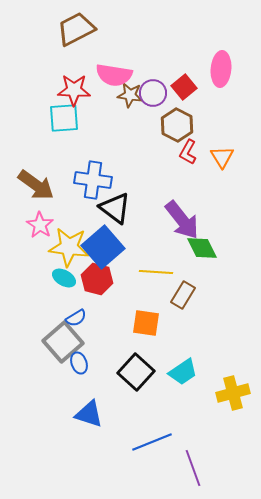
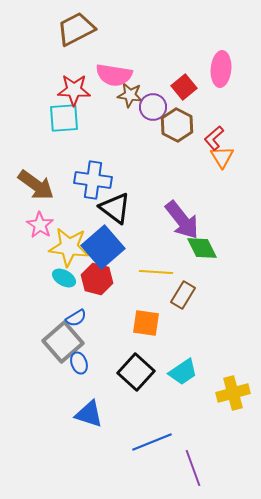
purple circle: moved 14 px down
red L-shape: moved 26 px right, 14 px up; rotated 20 degrees clockwise
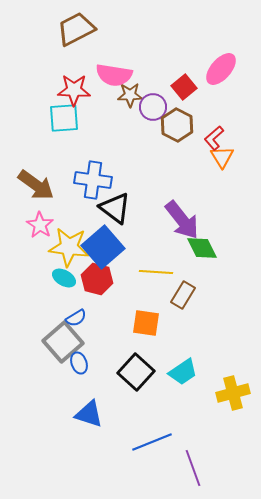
pink ellipse: rotated 36 degrees clockwise
brown star: rotated 10 degrees counterclockwise
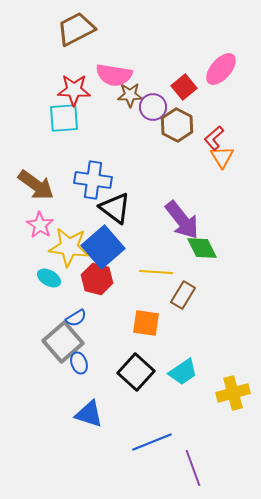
cyan ellipse: moved 15 px left
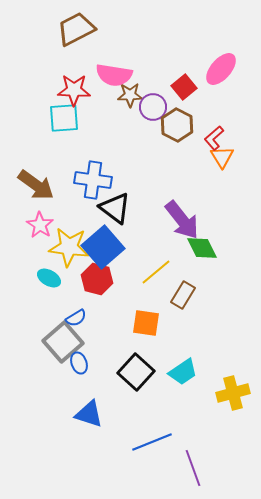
yellow line: rotated 44 degrees counterclockwise
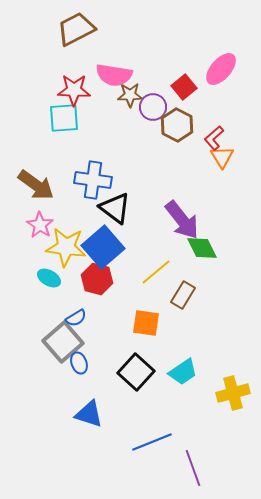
yellow star: moved 3 px left
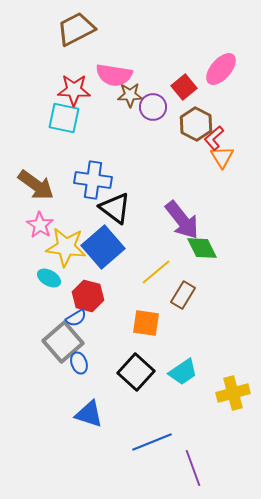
cyan square: rotated 16 degrees clockwise
brown hexagon: moved 19 px right, 1 px up
red hexagon: moved 9 px left, 17 px down
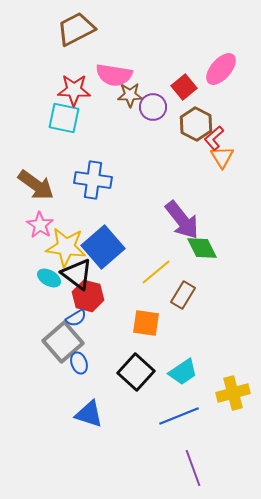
black triangle: moved 38 px left, 66 px down
blue line: moved 27 px right, 26 px up
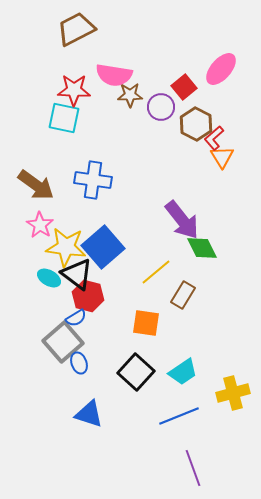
purple circle: moved 8 px right
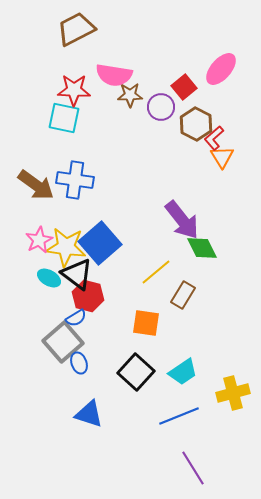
blue cross: moved 18 px left
pink star: moved 1 px left, 15 px down; rotated 12 degrees clockwise
blue square: moved 3 px left, 4 px up
purple line: rotated 12 degrees counterclockwise
